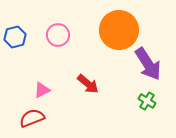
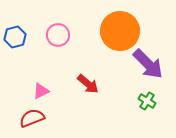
orange circle: moved 1 px right, 1 px down
purple arrow: rotated 12 degrees counterclockwise
pink triangle: moved 1 px left, 1 px down
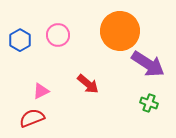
blue hexagon: moved 5 px right, 3 px down; rotated 15 degrees counterclockwise
purple arrow: rotated 12 degrees counterclockwise
green cross: moved 2 px right, 2 px down; rotated 12 degrees counterclockwise
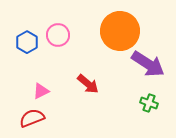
blue hexagon: moved 7 px right, 2 px down
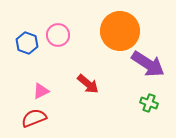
blue hexagon: moved 1 px down; rotated 10 degrees counterclockwise
red semicircle: moved 2 px right
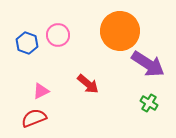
green cross: rotated 12 degrees clockwise
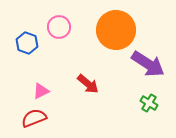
orange circle: moved 4 px left, 1 px up
pink circle: moved 1 px right, 8 px up
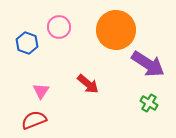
pink triangle: rotated 30 degrees counterclockwise
red semicircle: moved 2 px down
